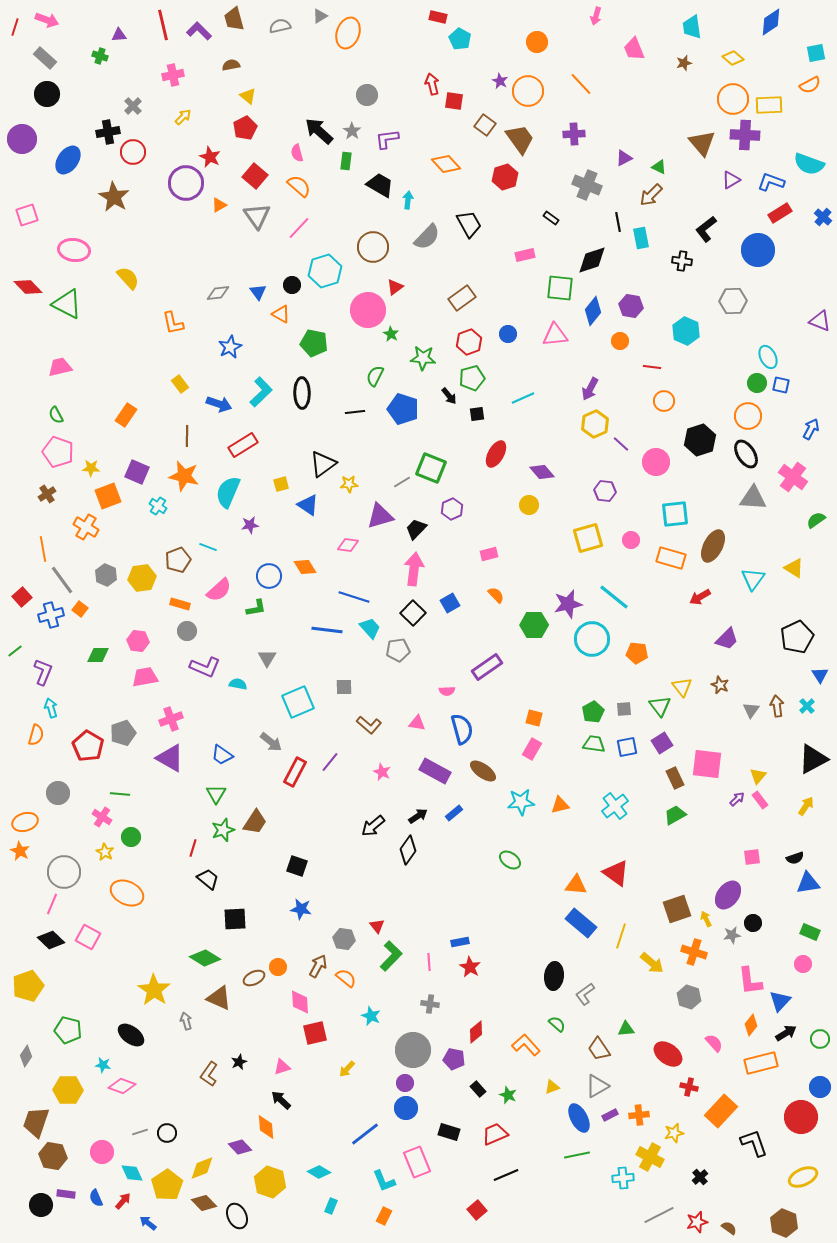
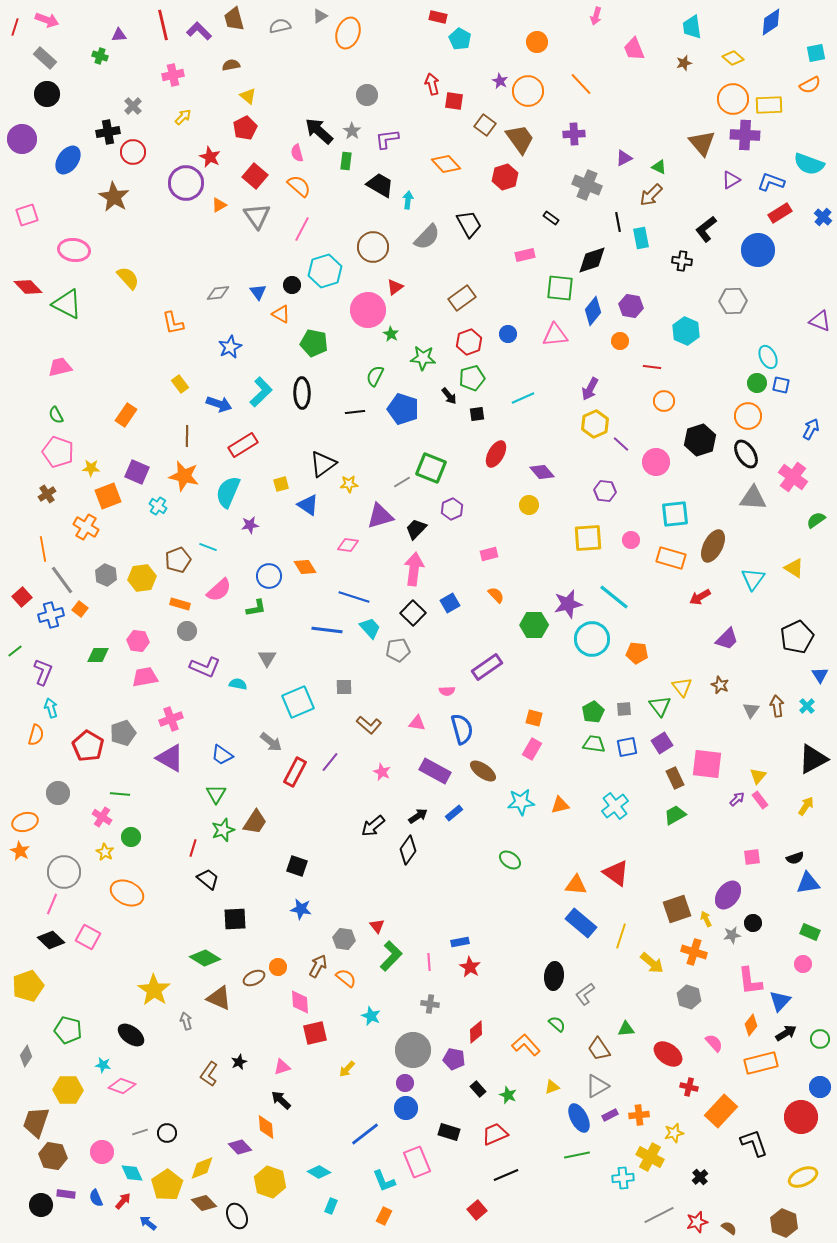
pink line at (299, 228): moved 3 px right, 1 px down; rotated 15 degrees counterclockwise
yellow square at (588, 538): rotated 12 degrees clockwise
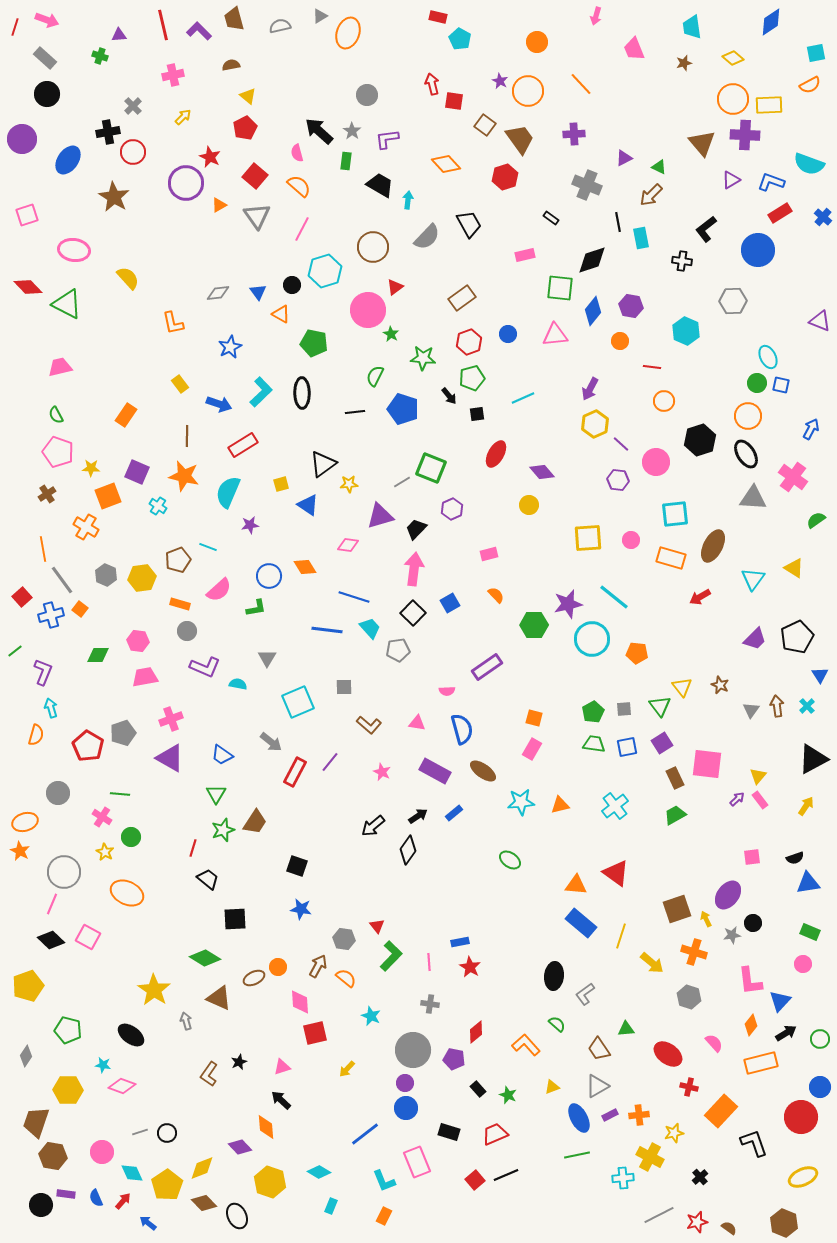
purple hexagon at (605, 491): moved 13 px right, 11 px up
purple trapezoid at (727, 639): moved 28 px right
red square at (477, 1210): moved 2 px left, 30 px up
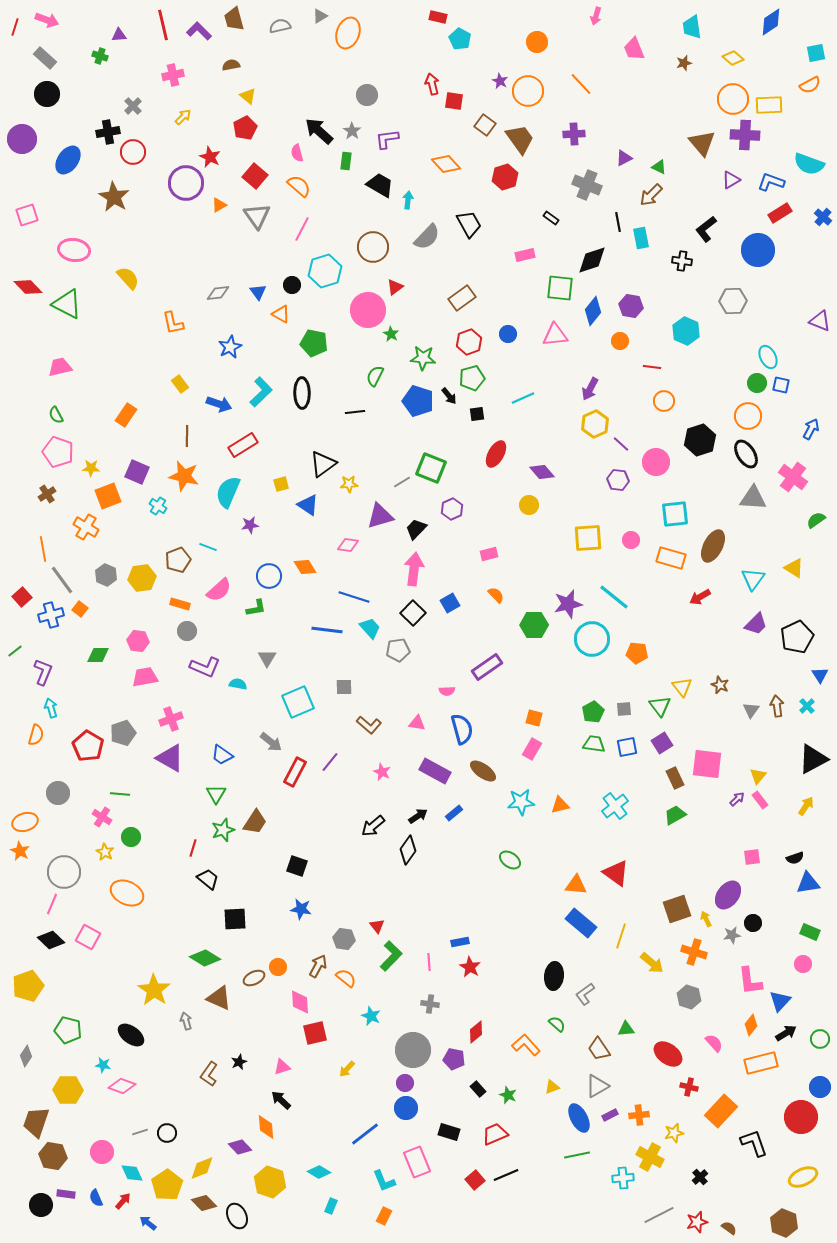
blue pentagon at (403, 409): moved 15 px right, 8 px up
purple trapezoid at (755, 639): moved 1 px right, 15 px up
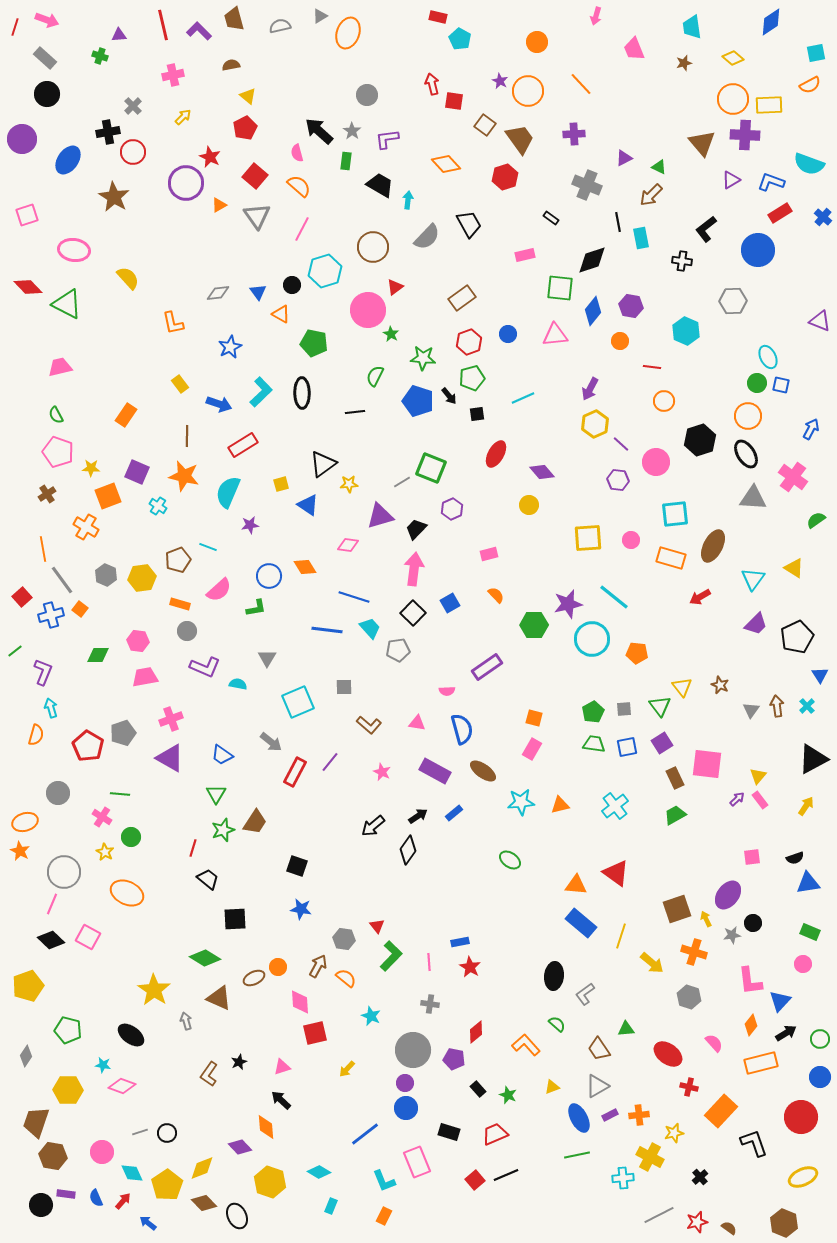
blue circle at (820, 1087): moved 10 px up
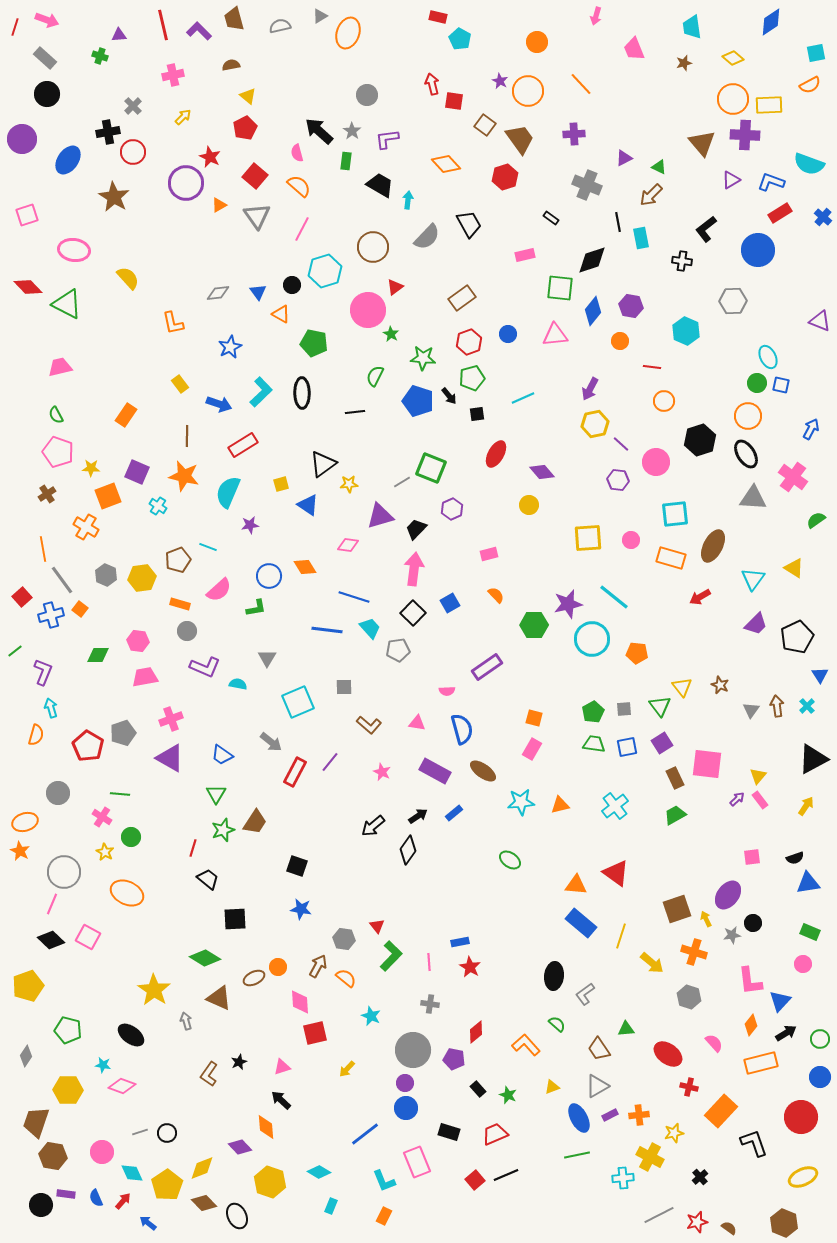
yellow hexagon at (595, 424): rotated 12 degrees clockwise
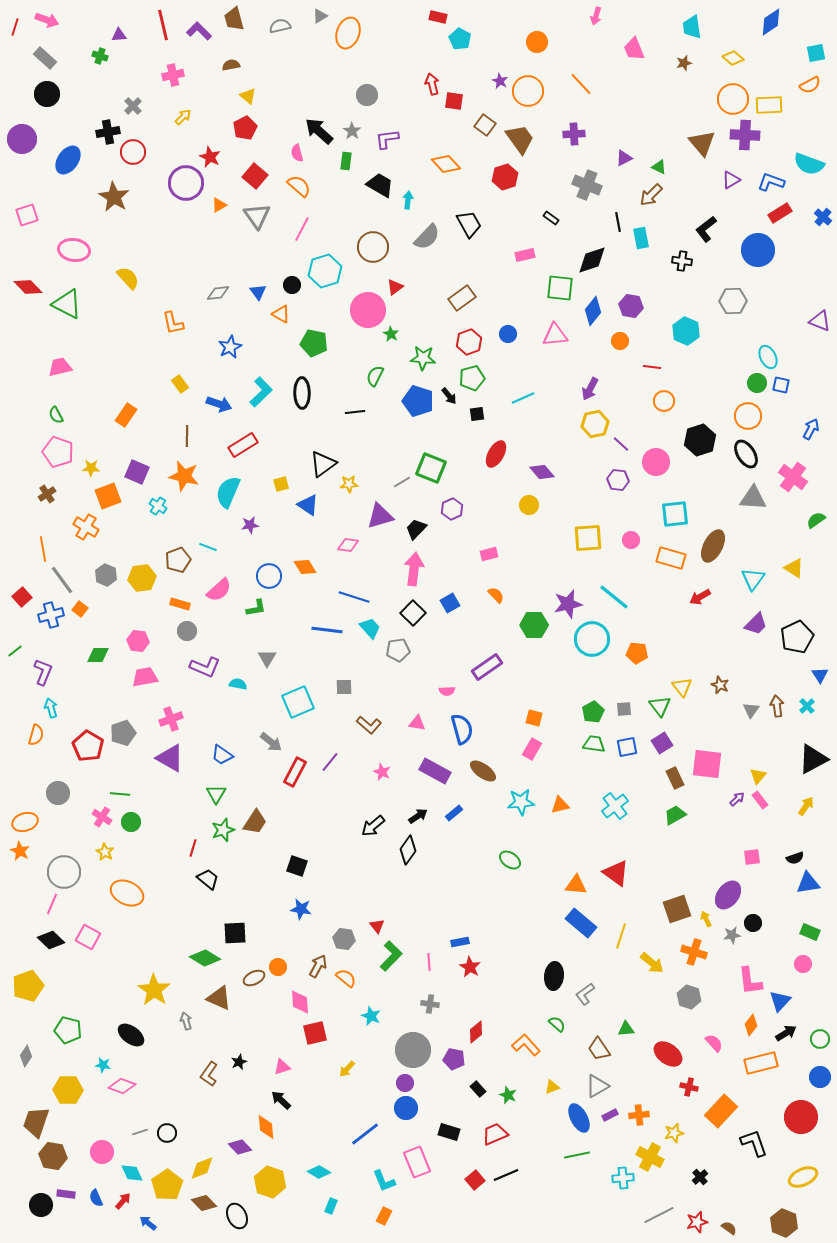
green circle at (131, 837): moved 15 px up
black square at (235, 919): moved 14 px down
